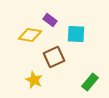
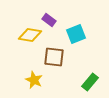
purple rectangle: moved 1 px left
cyan square: rotated 24 degrees counterclockwise
brown square: rotated 30 degrees clockwise
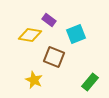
brown square: rotated 15 degrees clockwise
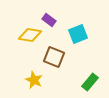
cyan square: moved 2 px right
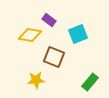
yellow star: moved 2 px right; rotated 30 degrees counterclockwise
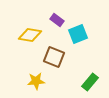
purple rectangle: moved 8 px right
yellow star: moved 1 px down
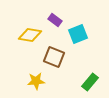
purple rectangle: moved 2 px left
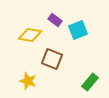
cyan square: moved 4 px up
brown square: moved 2 px left, 2 px down
yellow star: moved 8 px left; rotated 24 degrees clockwise
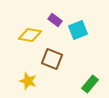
green rectangle: moved 2 px down
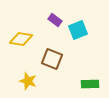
yellow diamond: moved 9 px left, 4 px down
green rectangle: rotated 48 degrees clockwise
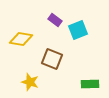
yellow star: moved 2 px right, 1 px down
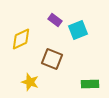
yellow diamond: rotated 35 degrees counterclockwise
